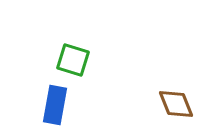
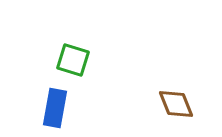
blue rectangle: moved 3 px down
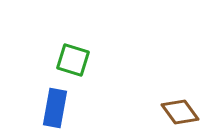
brown diamond: moved 4 px right, 8 px down; rotated 15 degrees counterclockwise
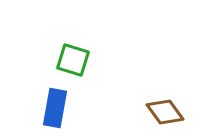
brown diamond: moved 15 px left
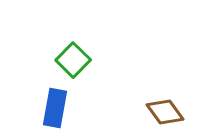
green square: rotated 28 degrees clockwise
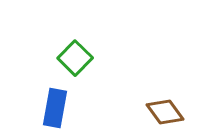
green square: moved 2 px right, 2 px up
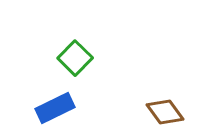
blue rectangle: rotated 54 degrees clockwise
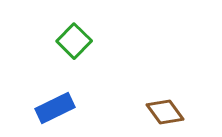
green square: moved 1 px left, 17 px up
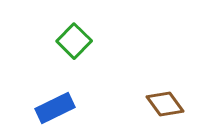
brown diamond: moved 8 px up
